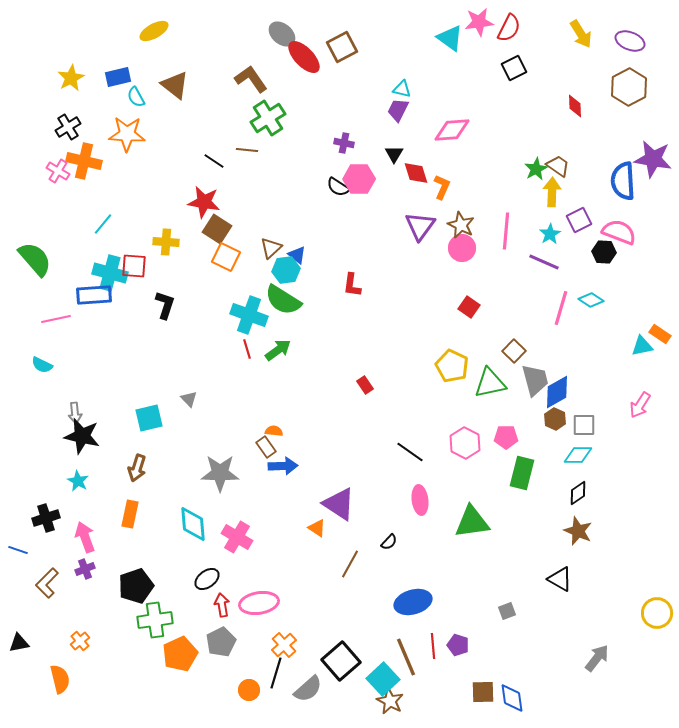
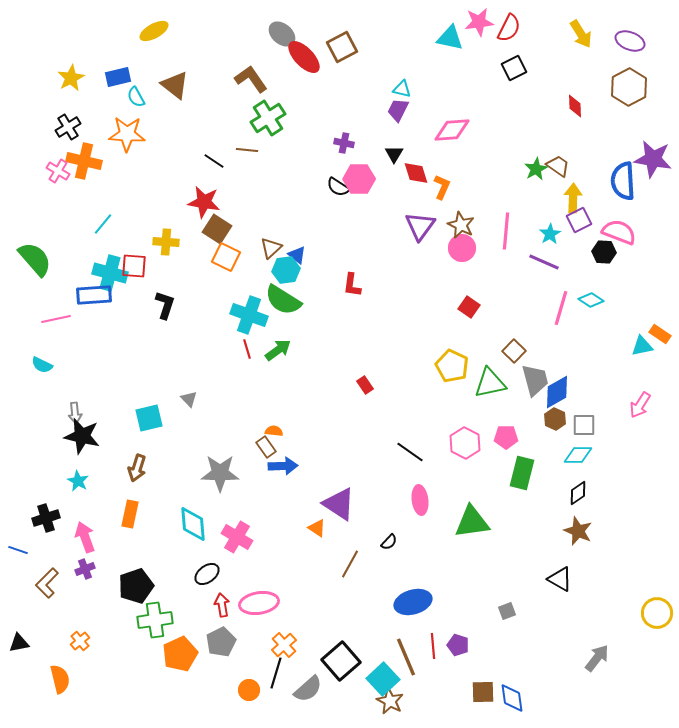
cyan triangle at (450, 38): rotated 24 degrees counterclockwise
yellow arrow at (552, 192): moved 21 px right, 6 px down
black ellipse at (207, 579): moved 5 px up
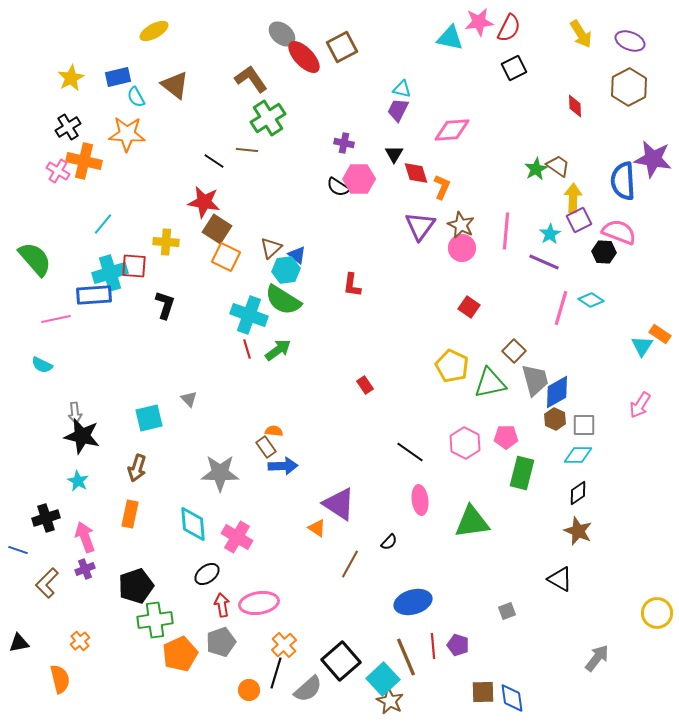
cyan cross at (110, 273): rotated 32 degrees counterclockwise
cyan triangle at (642, 346): rotated 45 degrees counterclockwise
gray pentagon at (221, 642): rotated 8 degrees clockwise
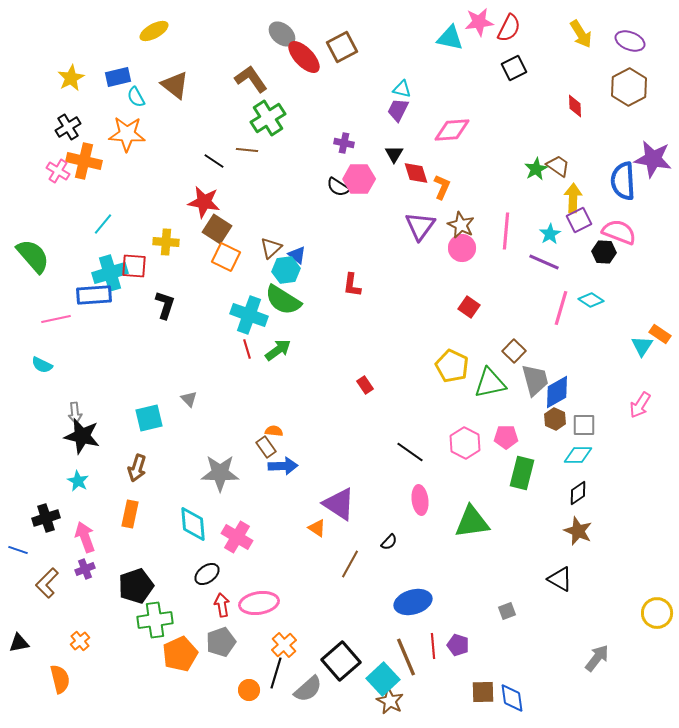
green semicircle at (35, 259): moved 2 px left, 3 px up
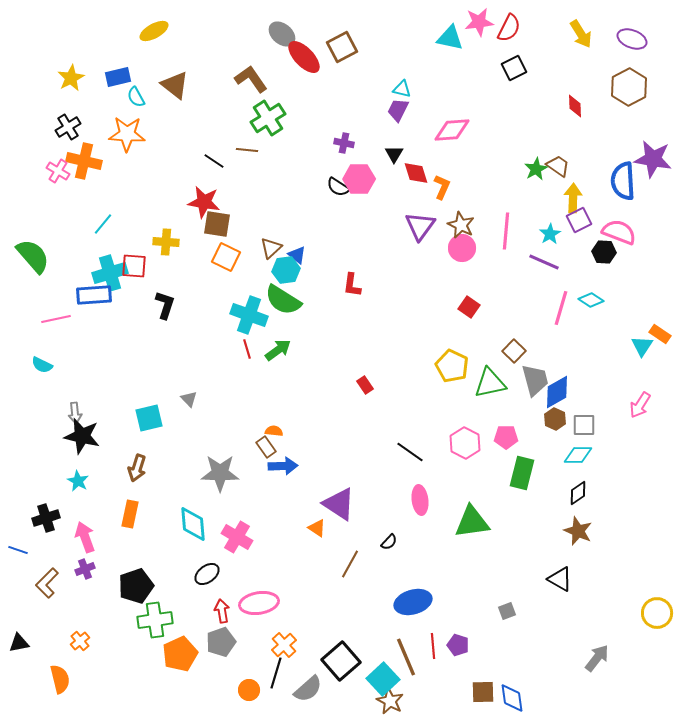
purple ellipse at (630, 41): moved 2 px right, 2 px up
brown square at (217, 229): moved 5 px up; rotated 24 degrees counterclockwise
red arrow at (222, 605): moved 6 px down
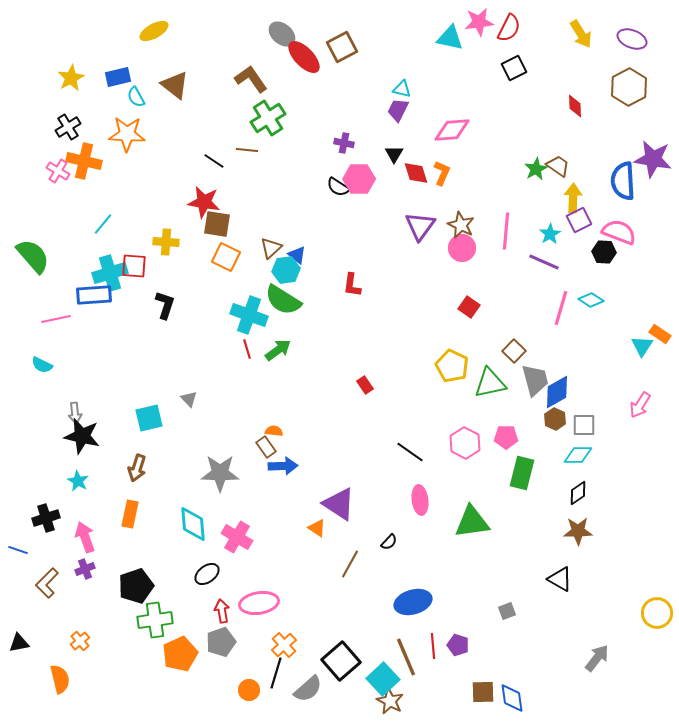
orange L-shape at (442, 187): moved 14 px up
brown star at (578, 531): rotated 24 degrees counterclockwise
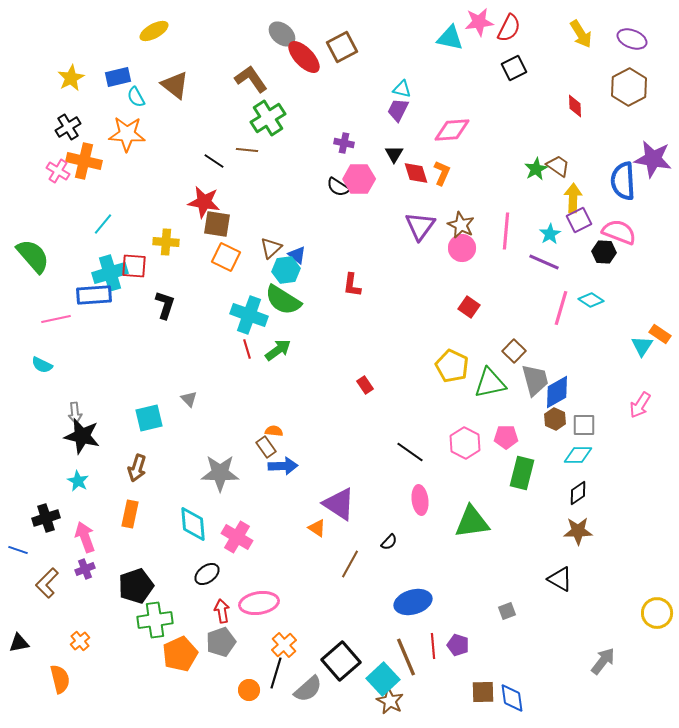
gray arrow at (597, 658): moved 6 px right, 3 px down
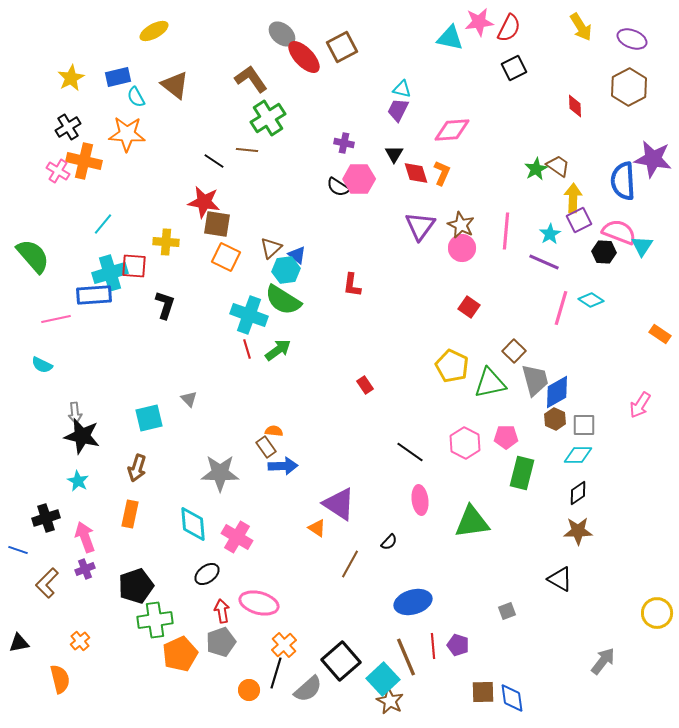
yellow arrow at (581, 34): moved 7 px up
cyan triangle at (642, 346): moved 100 px up
pink ellipse at (259, 603): rotated 24 degrees clockwise
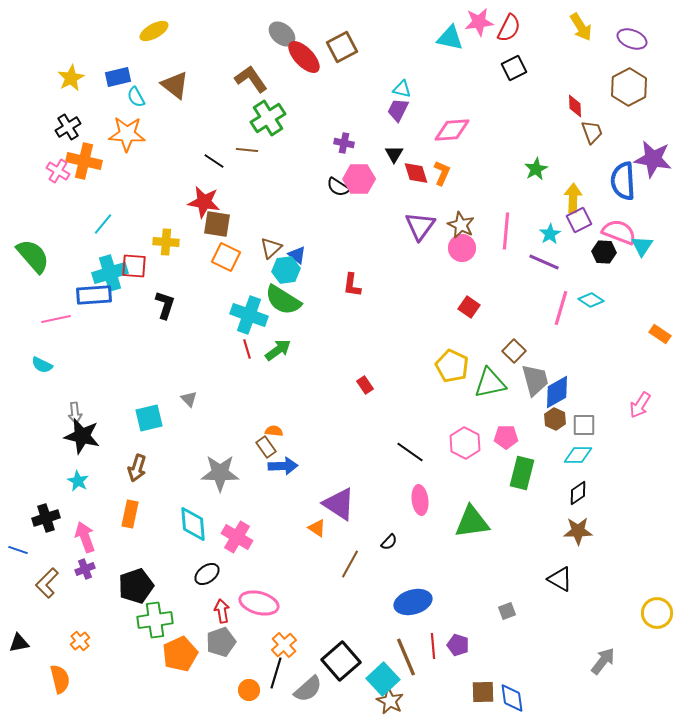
brown trapezoid at (558, 166): moved 34 px right, 34 px up; rotated 35 degrees clockwise
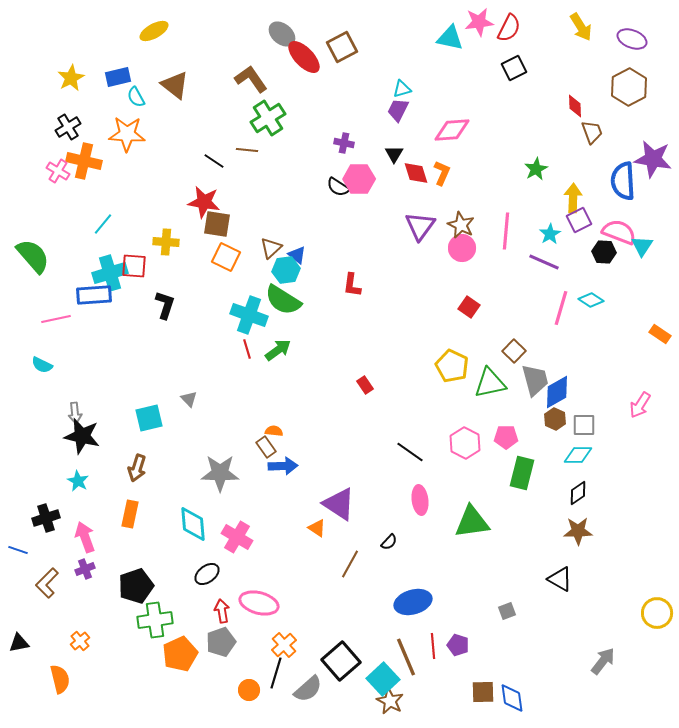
cyan triangle at (402, 89): rotated 30 degrees counterclockwise
